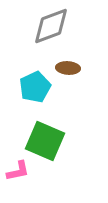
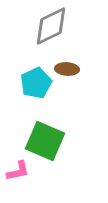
gray diamond: rotated 6 degrees counterclockwise
brown ellipse: moved 1 px left, 1 px down
cyan pentagon: moved 1 px right, 4 px up
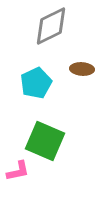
brown ellipse: moved 15 px right
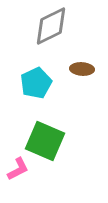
pink L-shape: moved 2 px up; rotated 15 degrees counterclockwise
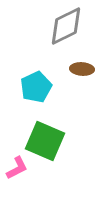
gray diamond: moved 15 px right
cyan pentagon: moved 4 px down
pink L-shape: moved 1 px left, 1 px up
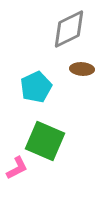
gray diamond: moved 3 px right, 3 px down
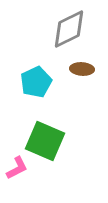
cyan pentagon: moved 5 px up
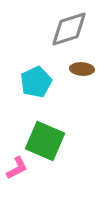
gray diamond: rotated 9 degrees clockwise
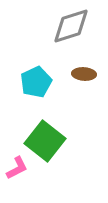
gray diamond: moved 2 px right, 3 px up
brown ellipse: moved 2 px right, 5 px down
green square: rotated 15 degrees clockwise
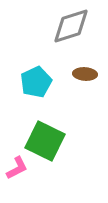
brown ellipse: moved 1 px right
green square: rotated 12 degrees counterclockwise
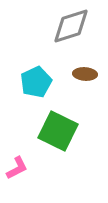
green square: moved 13 px right, 10 px up
